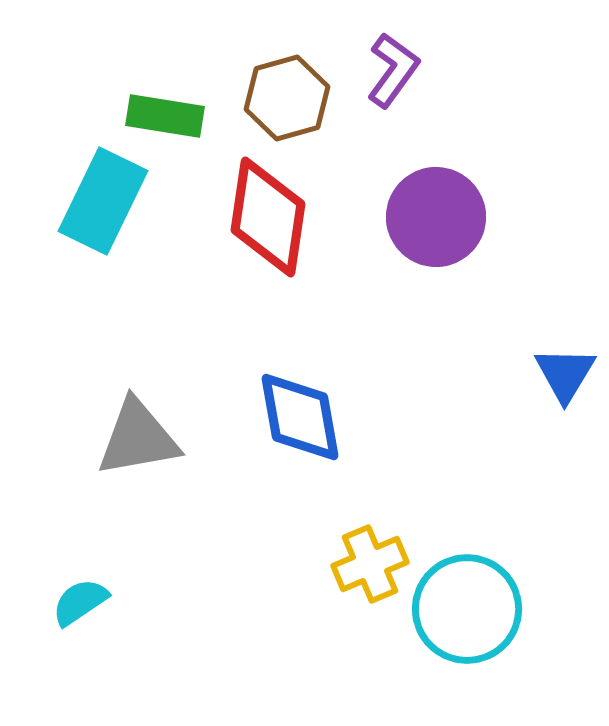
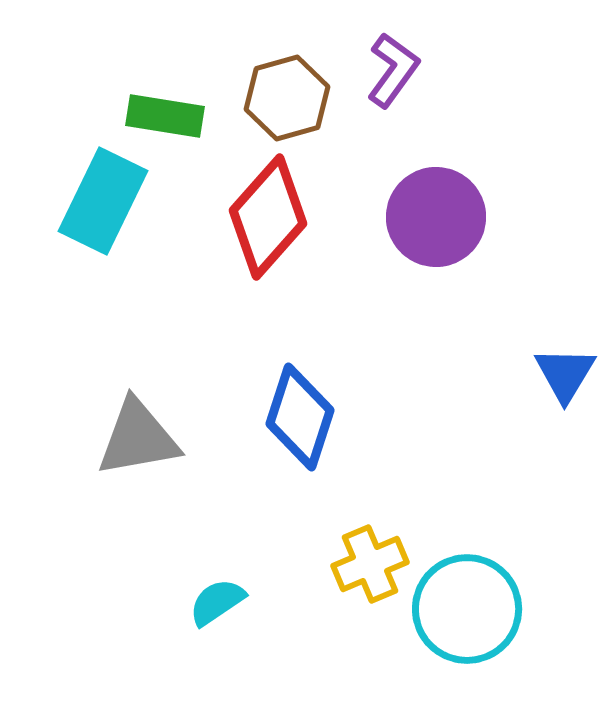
red diamond: rotated 33 degrees clockwise
blue diamond: rotated 28 degrees clockwise
cyan semicircle: moved 137 px right
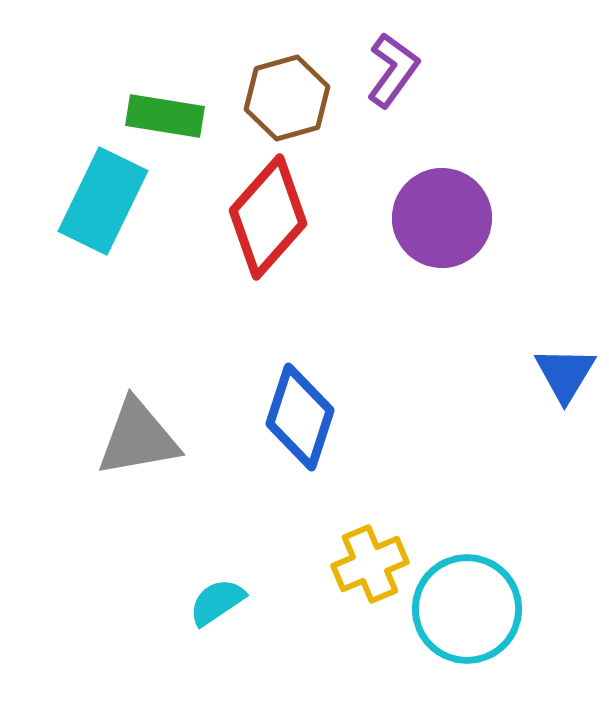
purple circle: moved 6 px right, 1 px down
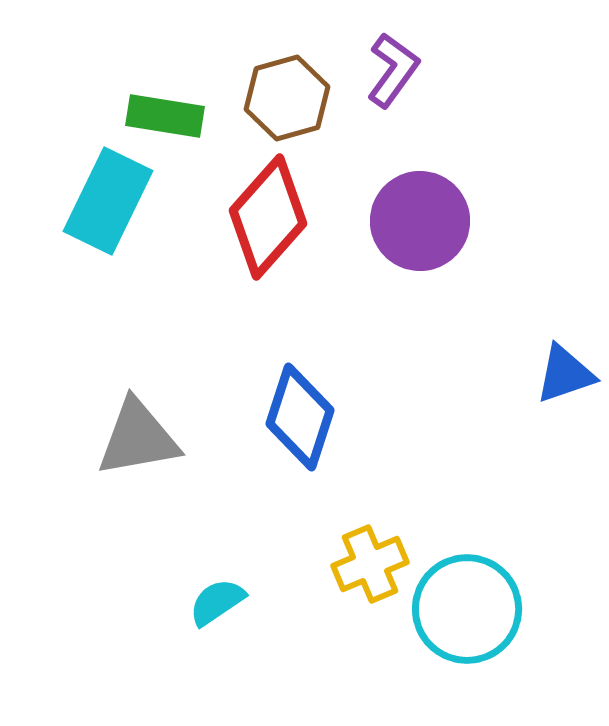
cyan rectangle: moved 5 px right
purple circle: moved 22 px left, 3 px down
blue triangle: rotated 40 degrees clockwise
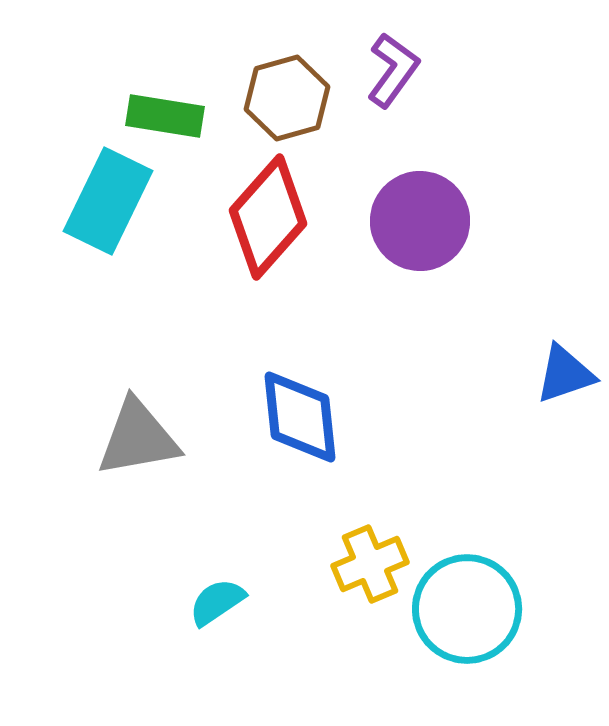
blue diamond: rotated 24 degrees counterclockwise
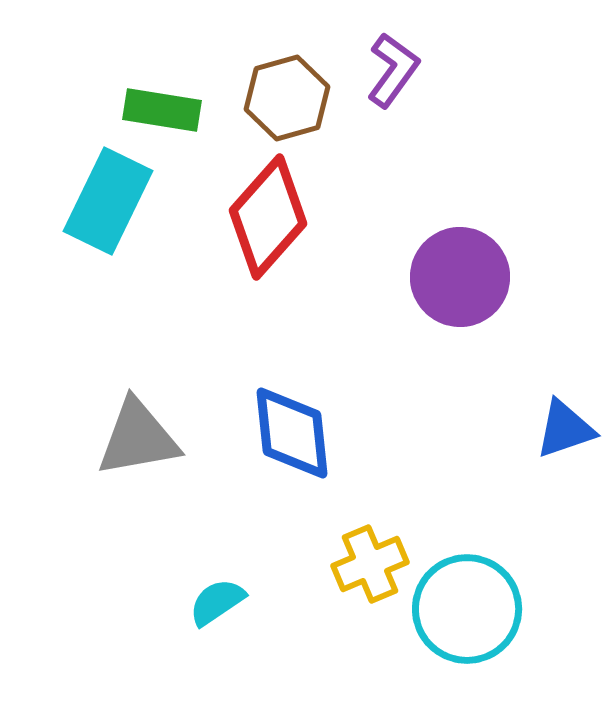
green rectangle: moved 3 px left, 6 px up
purple circle: moved 40 px right, 56 px down
blue triangle: moved 55 px down
blue diamond: moved 8 px left, 16 px down
